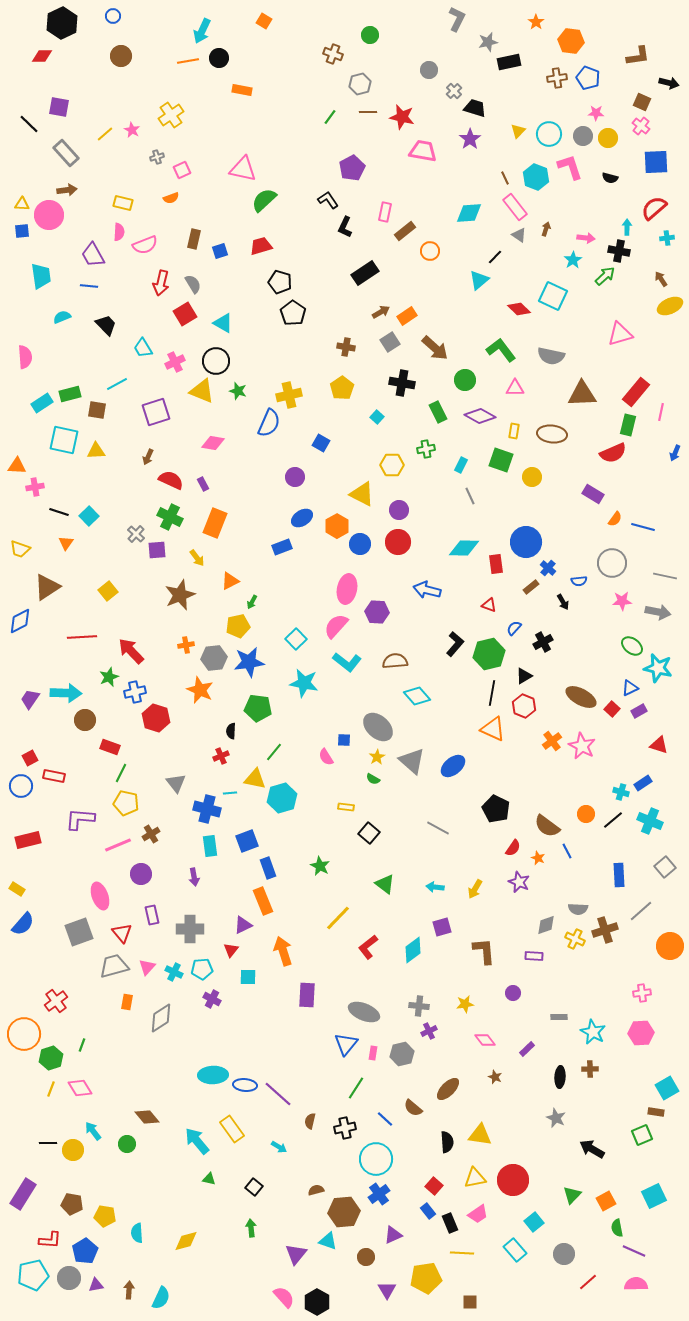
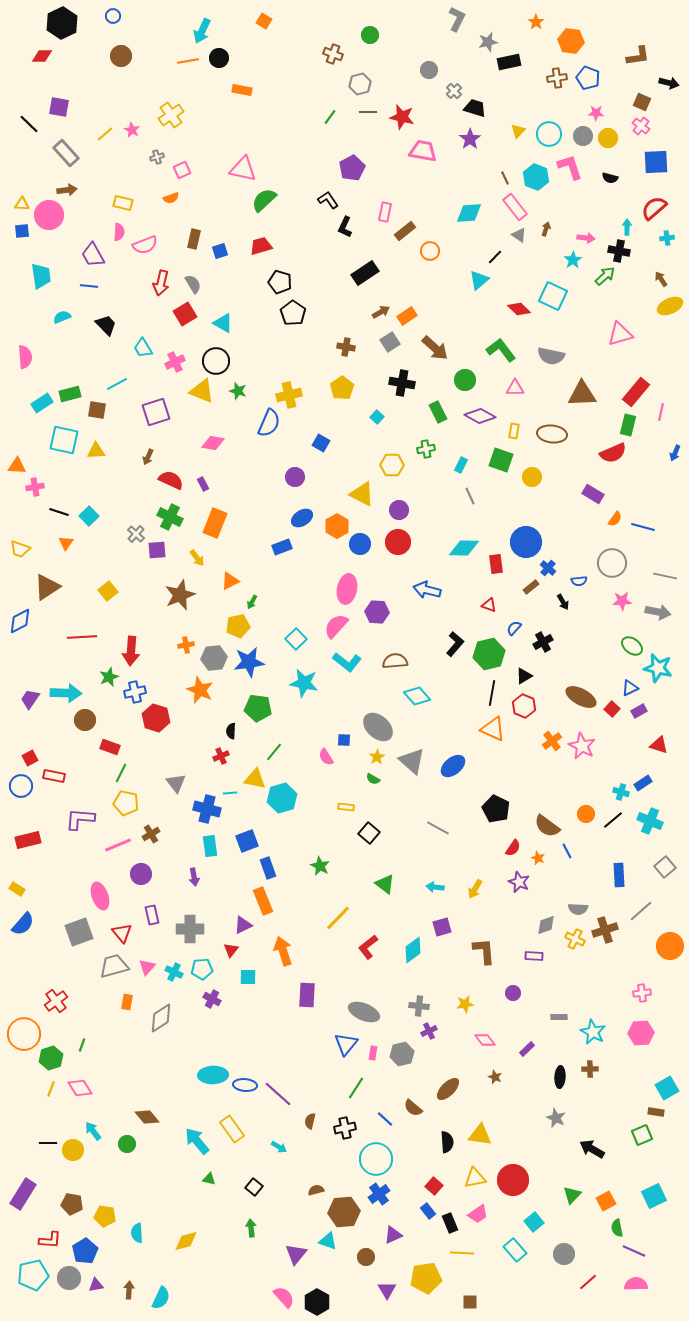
red arrow at (131, 651): rotated 132 degrees counterclockwise
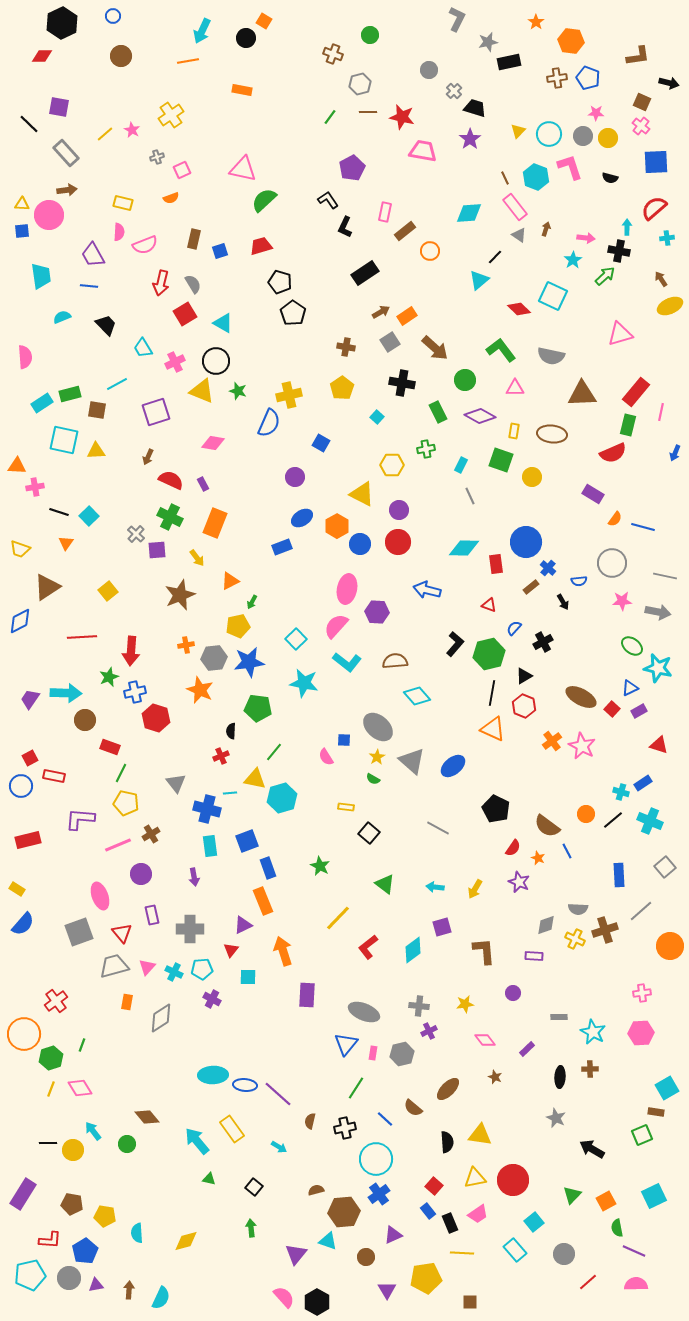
black circle at (219, 58): moved 27 px right, 20 px up
cyan pentagon at (33, 1275): moved 3 px left
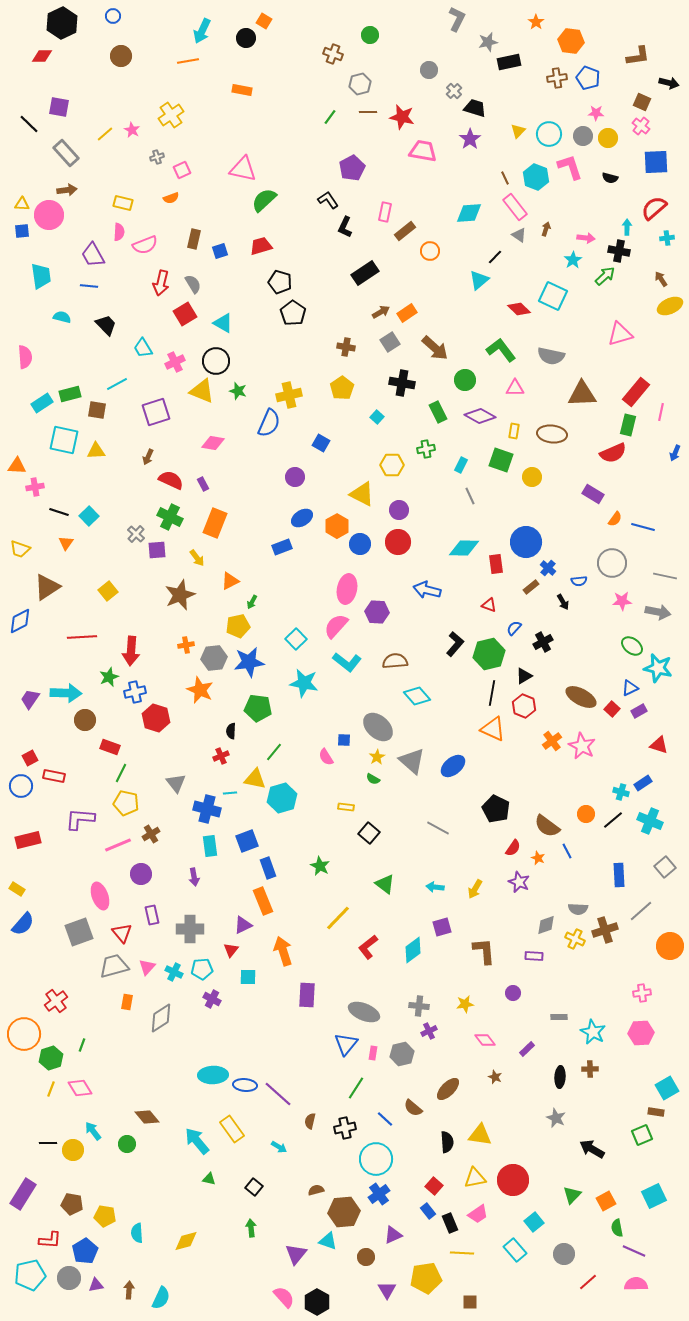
orange rectangle at (407, 316): moved 3 px up
cyan semicircle at (62, 317): rotated 36 degrees clockwise
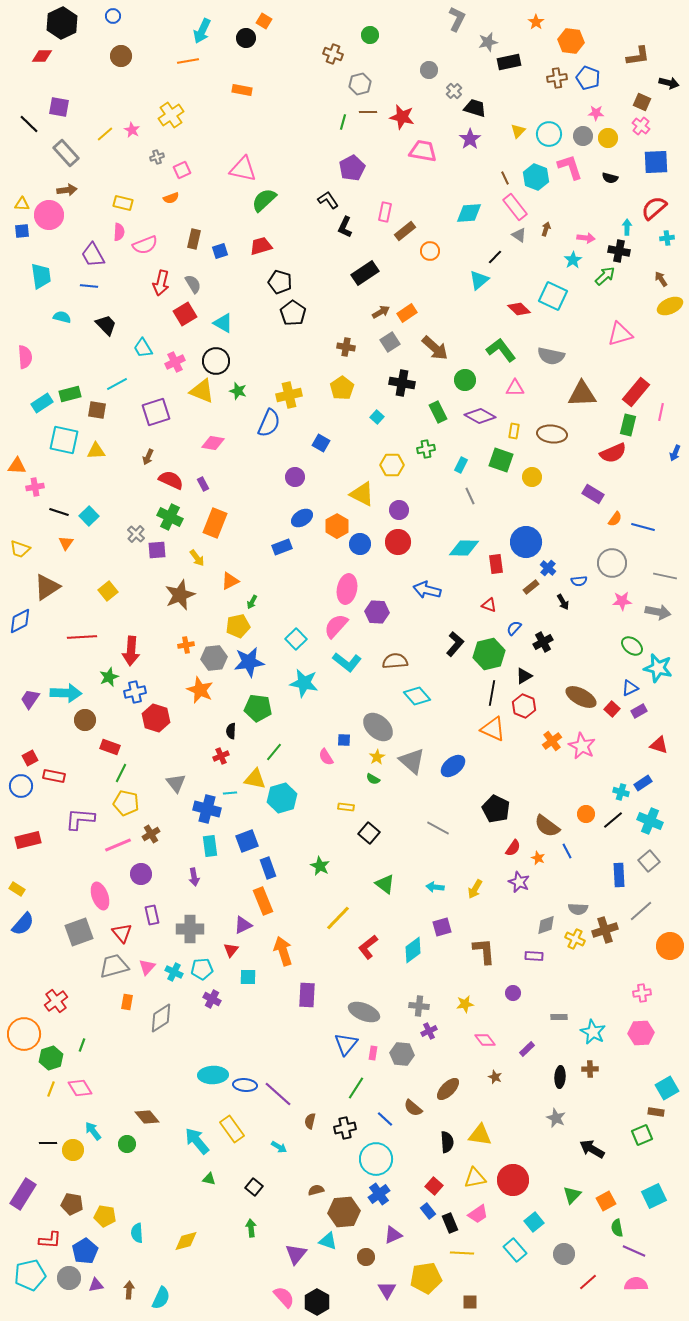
green line at (330, 117): moved 13 px right, 5 px down; rotated 21 degrees counterclockwise
gray square at (665, 867): moved 16 px left, 6 px up
gray hexagon at (402, 1054): rotated 20 degrees clockwise
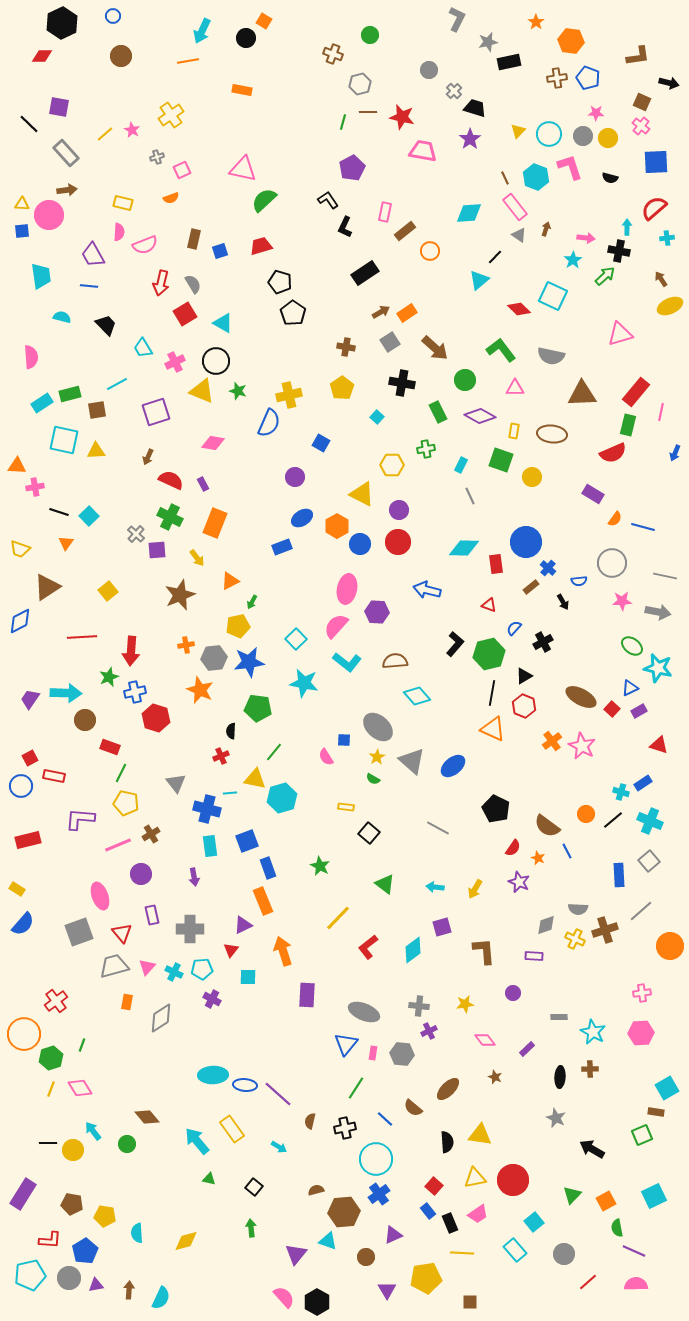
pink semicircle at (25, 357): moved 6 px right
brown square at (97, 410): rotated 18 degrees counterclockwise
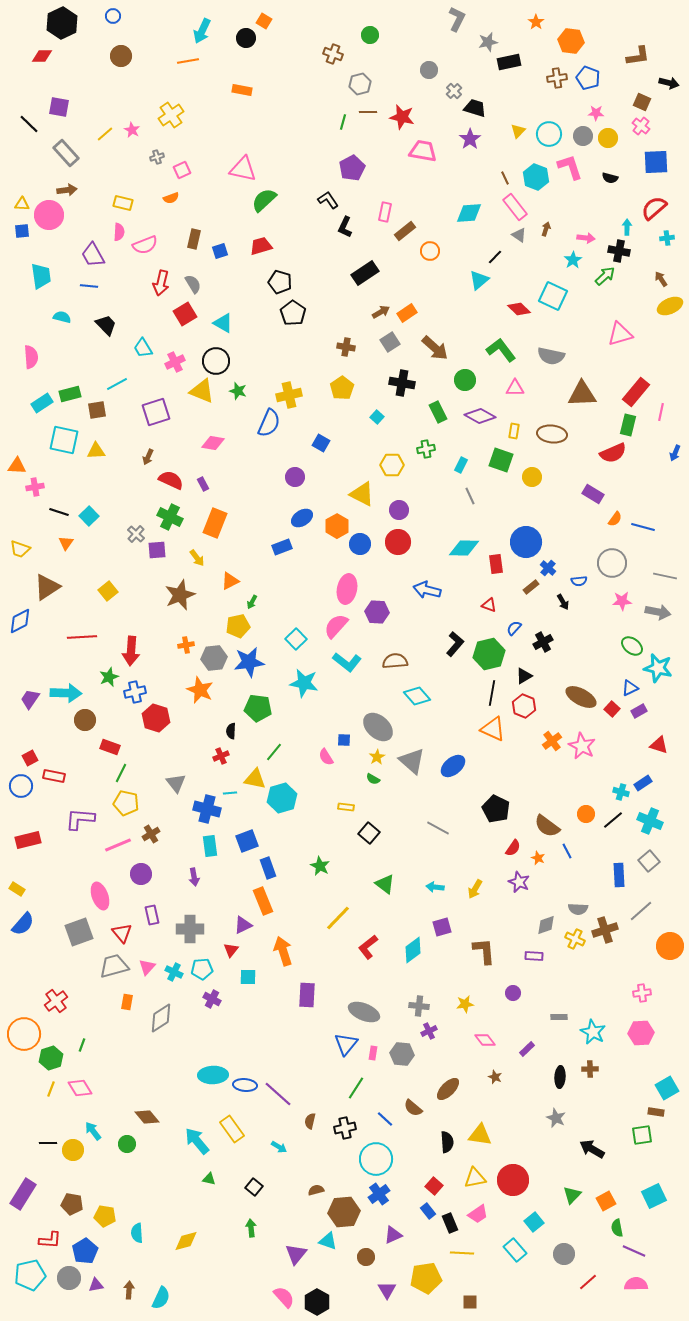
green square at (642, 1135): rotated 15 degrees clockwise
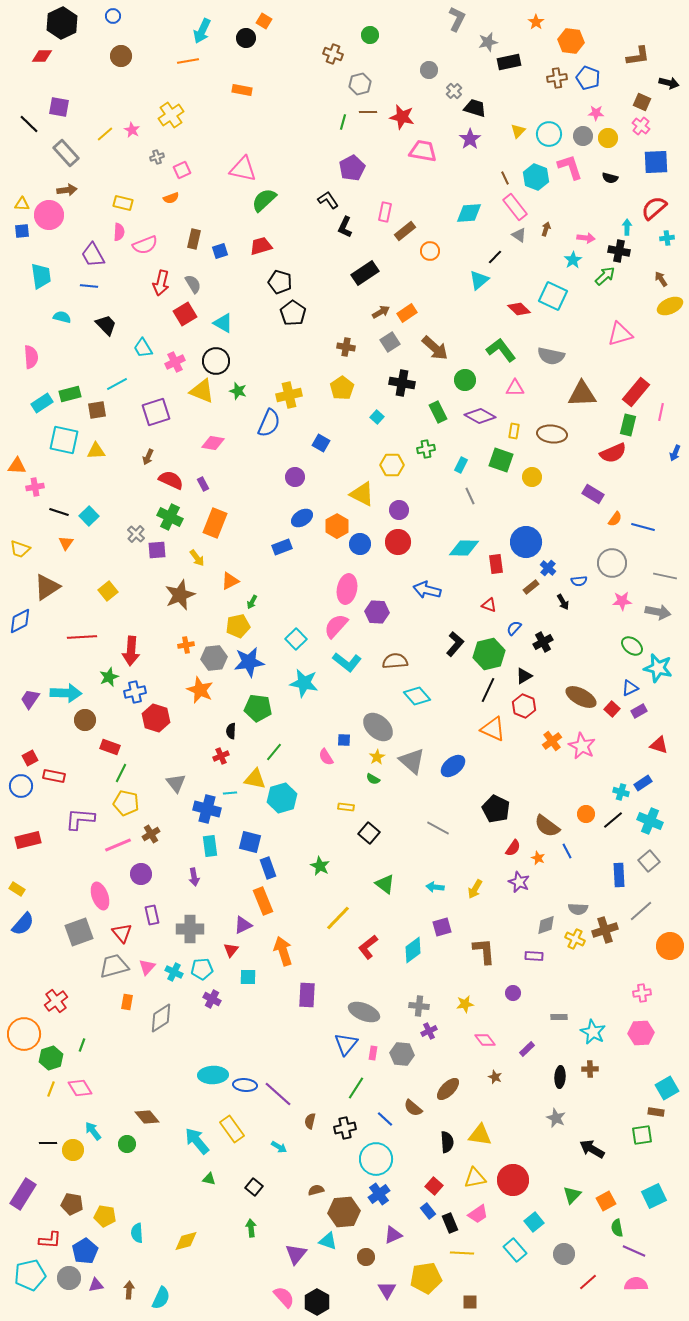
black line at (492, 693): moved 4 px left, 3 px up; rotated 15 degrees clockwise
blue square at (247, 841): moved 3 px right, 1 px down; rotated 35 degrees clockwise
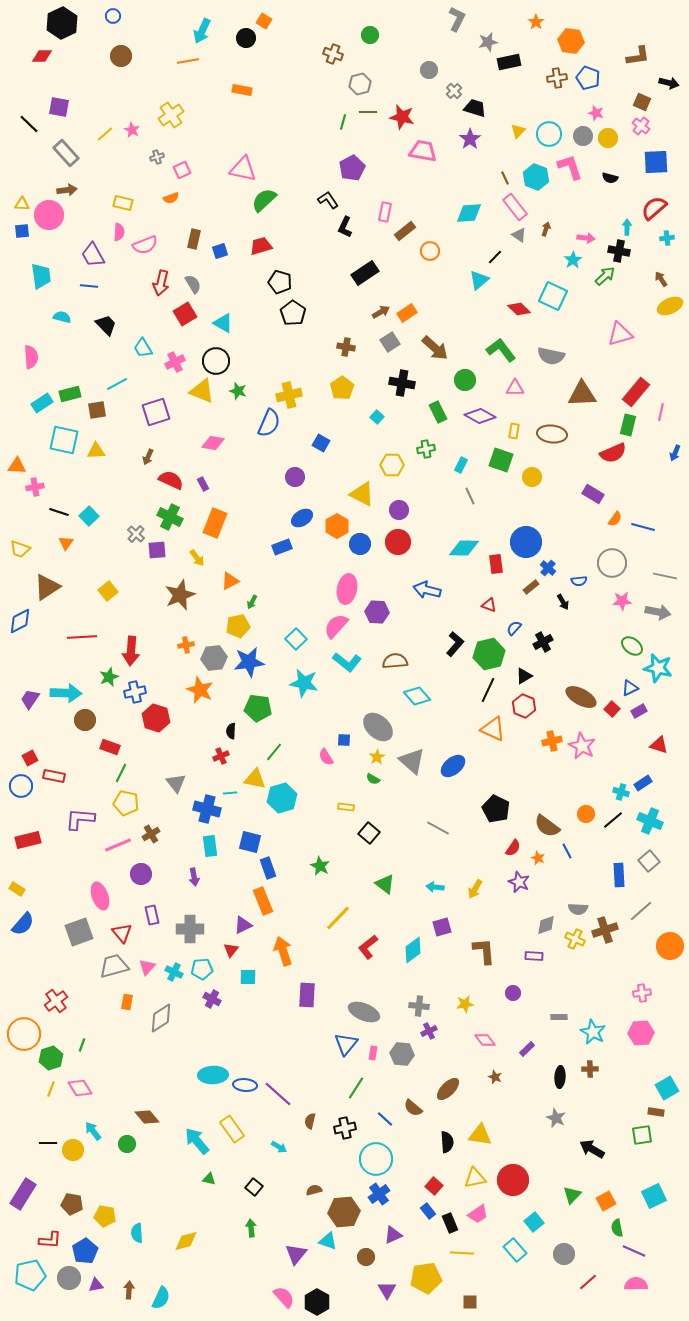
pink star at (596, 113): rotated 14 degrees clockwise
orange cross at (552, 741): rotated 24 degrees clockwise
brown semicircle at (316, 1190): moved 2 px left
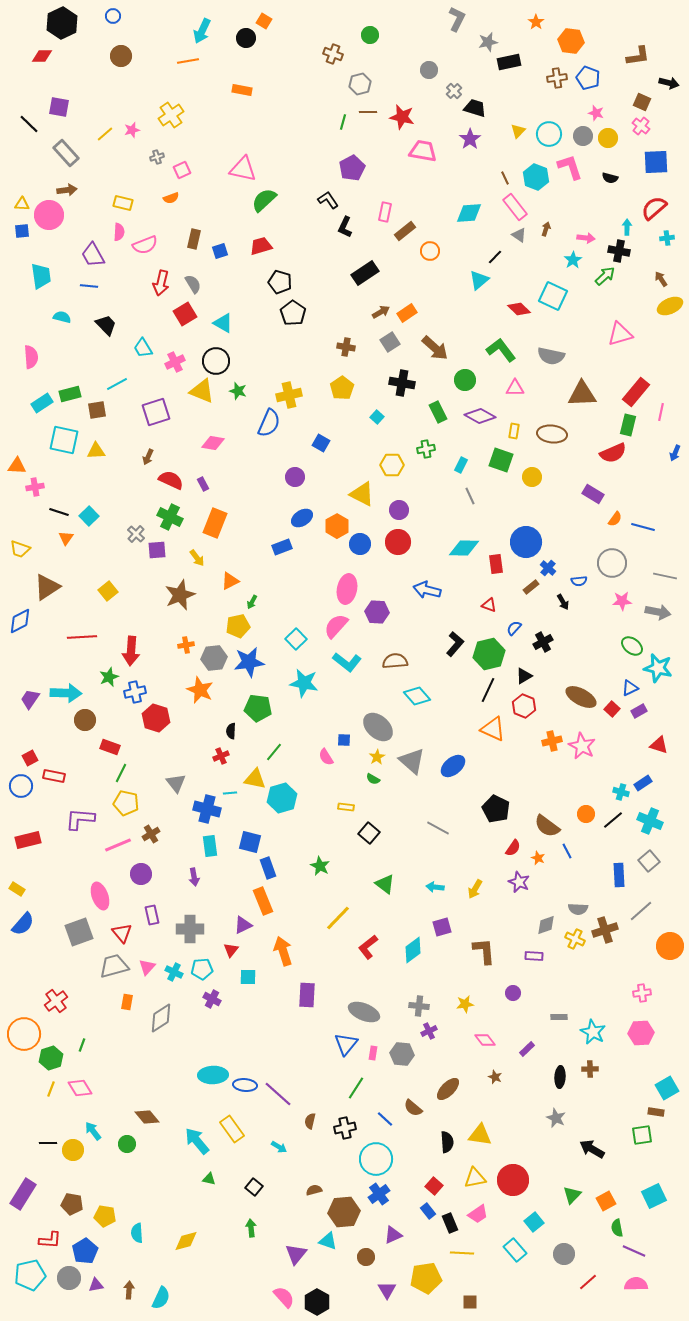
pink star at (132, 130): rotated 28 degrees clockwise
orange triangle at (66, 543): moved 5 px up
